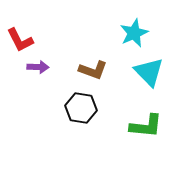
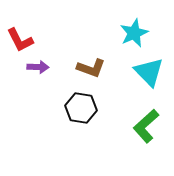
brown L-shape: moved 2 px left, 2 px up
green L-shape: rotated 132 degrees clockwise
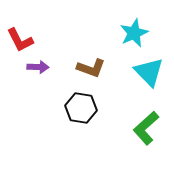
green L-shape: moved 2 px down
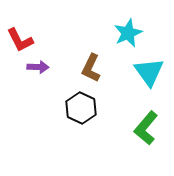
cyan star: moved 6 px left
brown L-shape: rotated 96 degrees clockwise
cyan triangle: rotated 8 degrees clockwise
black hexagon: rotated 16 degrees clockwise
green L-shape: rotated 8 degrees counterclockwise
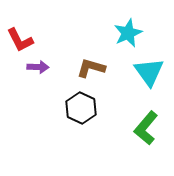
brown L-shape: rotated 80 degrees clockwise
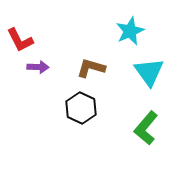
cyan star: moved 2 px right, 2 px up
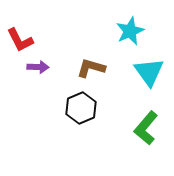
black hexagon: rotated 12 degrees clockwise
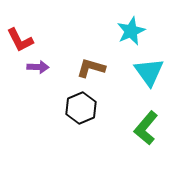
cyan star: moved 1 px right
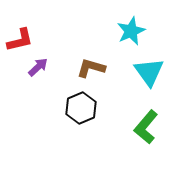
red L-shape: rotated 76 degrees counterclockwise
purple arrow: rotated 45 degrees counterclockwise
green L-shape: moved 1 px up
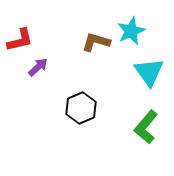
brown L-shape: moved 5 px right, 26 px up
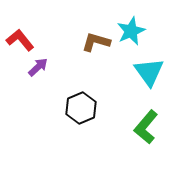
red L-shape: rotated 116 degrees counterclockwise
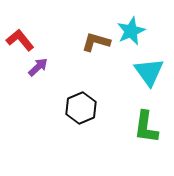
green L-shape: rotated 32 degrees counterclockwise
